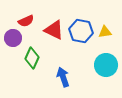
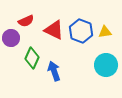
blue hexagon: rotated 10 degrees clockwise
purple circle: moved 2 px left
blue arrow: moved 9 px left, 6 px up
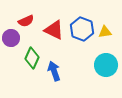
blue hexagon: moved 1 px right, 2 px up
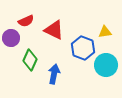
blue hexagon: moved 1 px right, 19 px down
green diamond: moved 2 px left, 2 px down
blue arrow: moved 3 px down; rotated 30 degrees clockwise
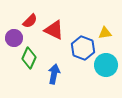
red semicircle: moved 4 px right; rotated 21 degrees counterclockwise
yellow triangle: moved 1 px down
purple circle: moved 3 px right
green diamond: moved 1 px left, 2 px up
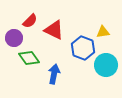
yellow triangle: moved 2 px left, 1 px up
green diamond: rotated 60 degrees counterclockwise
